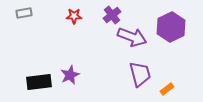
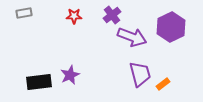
orange rectangle: moved 4 px left, 5 px up
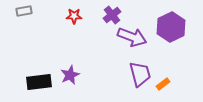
gray rectangle: moved 2 px up
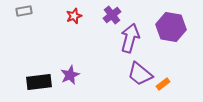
red star: rotated 21 degrees counterclockwise
purple hexagon: rotated 24 degrees counterclockwise
purple arrow: moved 2 px left, 1 px down; rotated 96 degrees counterclockwise
purple trapezoid: rotated 144 degrees clockwise
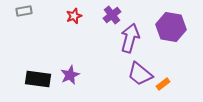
black rectangle: moved 1 px left, 3 px up; rotated 15 degrees clockwise
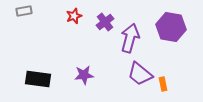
purple cross: moved 7 px left, 7 px down
purple star: moved 14 px right; rotated 18 degrees clockwise
orange rectangle: rotated 64 degrees counterclockwise
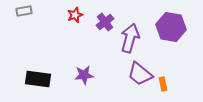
red star: moved 1 px right, 1 px up
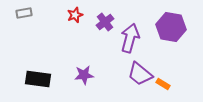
gray rectangle: moved 2 px down
orange rectangle: rotated 48 degrees counterclockwise
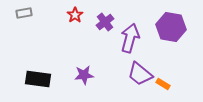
red star: rotated 14 degrees counterclockwise
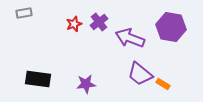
red star: moved 1 px left, 9 px down; rotated 14 degrees clockwise
purple cross: moved 6 px left
purple arrow: rotated 84 degrees counterclockwise
purple star: moved 2 px right, 9 px down
